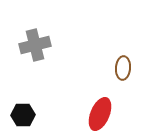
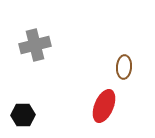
brown ellipse: moved 1 px right, 1 px up
red ellipse: moved 4 px right, 8 px up
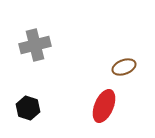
brown ellipse: rotated 65 degrees clockwise
black hexagon: moved 5 px right, 7 px up; rotated 20 degrees clockwise
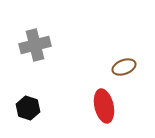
red ellipse: rotated 36 degrees counterclockwise
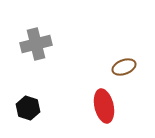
gray cross: moved 1 px right, 1 px up
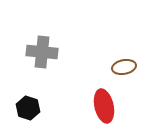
gray cross: moved 6 px right, 8 px down; rotated 20 degrees clockwise
brown ellipse: rotated 10 degrees clockwise
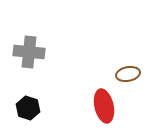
gray cross: moved 13 px left
brown ellipse: moved 4 px right, 7 px down
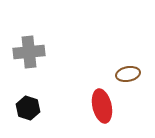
gray cross: rotated 12 degrees counterclockwise
red ellipse: moved 2 px left
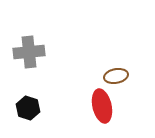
brown ellipse: moved 12 px left, 2 px down
